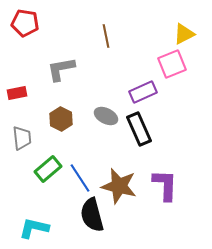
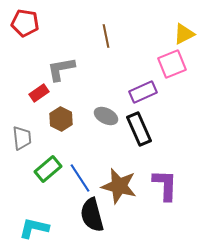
red rectangle: moved 22 px right; rotated 24 degrees counterclockwise
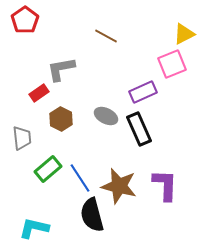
red pentagon: moved 3 px up; rotated 28 degrees clockwise
brown line: rotated 50 degrees counterclockwise
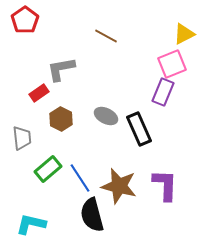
purple rectangle: moved 20 px right; rotated 44 degrees counterclockwise
cyan L-shape: moved 3 px left, 4 px up
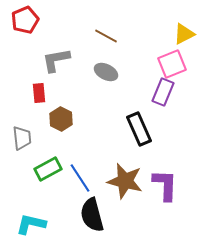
red pentagon: rotated 12 degrees clockwise
gray L-shape: moved 5 px left, 9 px up
red rectangle: rotated 60 degrees counterclockwise
gray ellipse: moved 44 px up
green rectangle: rotated 12 degrees clockwise
brown star: moved 6 px right, 5 px up
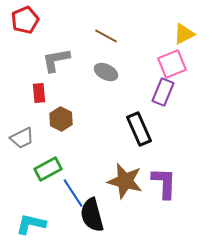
gray trapezoid: rotated 70 degrees clockwise
blue line: moved 7 px left, 15 px down
purple L-shape: moved 1 px left, 2 px up
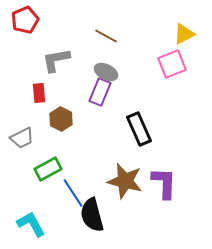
purple rectangle: moved 63 px left
cyan L-shape: rotated 48 degrees clockwise
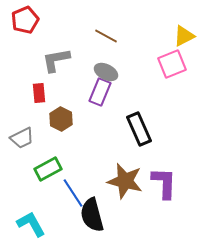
yellow triangle: moved 2 px down
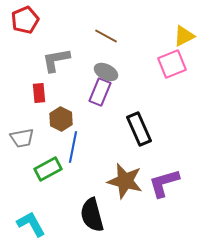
gray trapezoid: rotated 15 degrees clockwise
purple L-shape: rotated 108 degrees counterclockwise
blue line: moved 46 px up; rotated 44 degrees clockwise
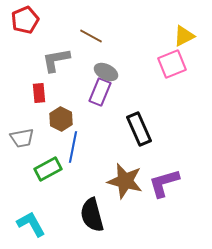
brown line: moved 15 px left
